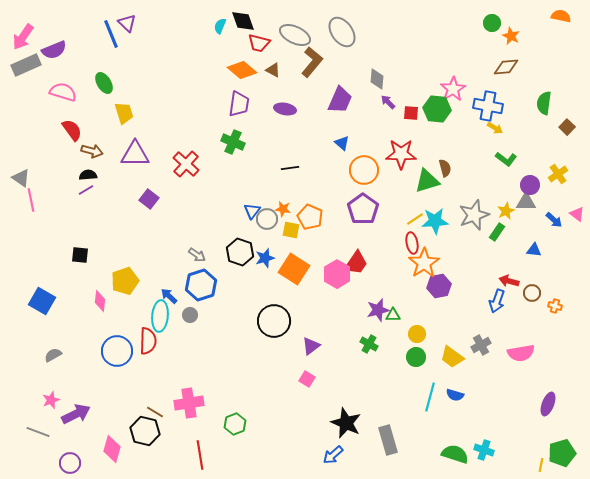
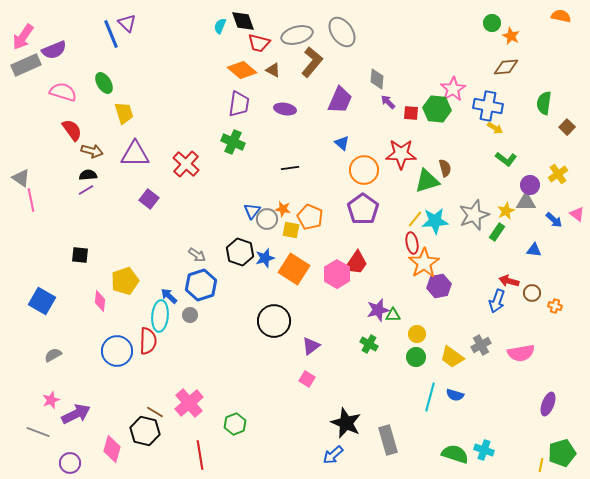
gray ellipse at (295, 35): moved 2 px right; rotated 40 degrees counterclockwise
yellow line at (415, 219): rotated 18 degrees counterclockwise
pink cross at (189, 403): rotated 32 degrees counterclockwise
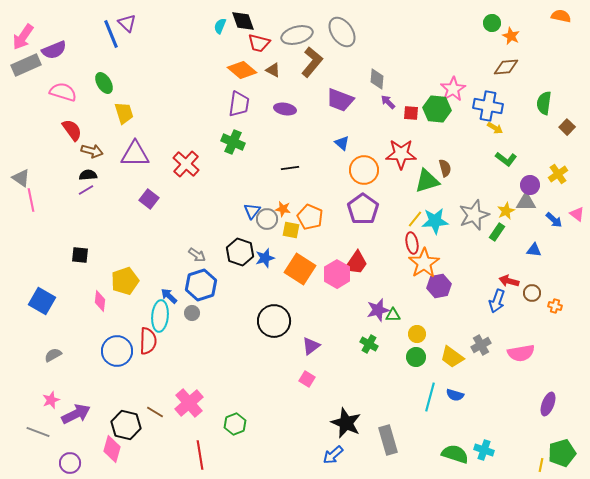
purple trapezoid at (340, 100): rotated 88 degrees clockwise
orange square at (294, 269): moved 6 px right
gray circle at (190, 315): moved 2 px right, 2 px up
black hexagon at (145, 431): moved 19 px left, 6 px up
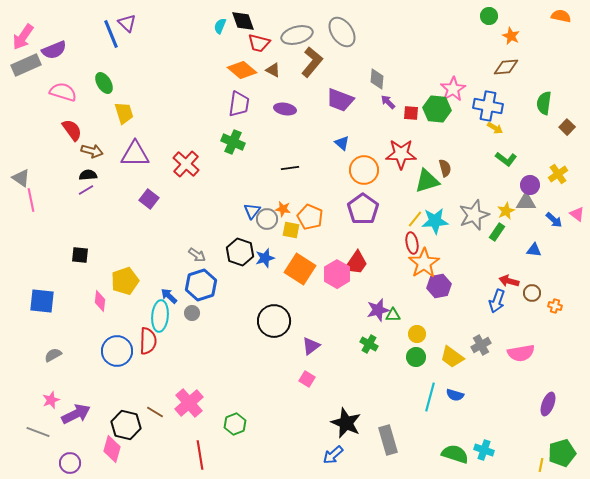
green circle at (492, 23): moved 3 px left, 7 px up
blue square at (42, 301): rotated 24 degrees counterclockwise
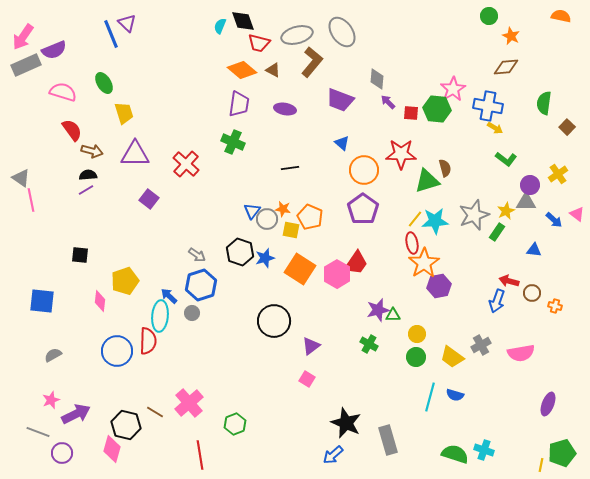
purple circle at (70, 463): moved 8 px left, 10 px up
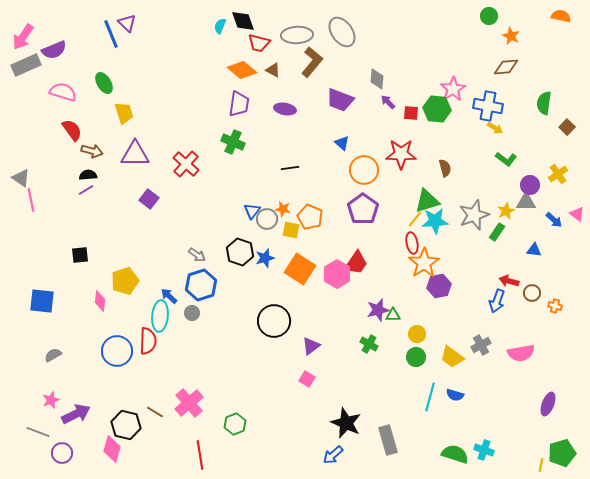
gray ellipse at (297, 35): rotated 12 degrees clockwise
green triangle at (427, 181): moved 20 px down
black square at (80, 255): rotated 12 degrees counterclockwise
